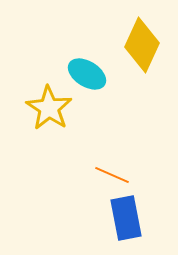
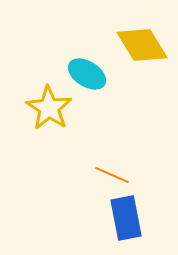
yellow diamond: rotated 56 degrees counterclockwise
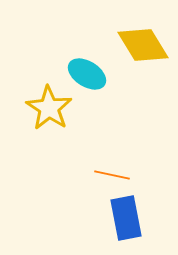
yellow diamond: moved 1 px right
orange line: rotated 12 degrees counterclockwise
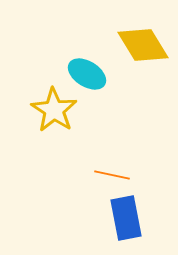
yellow star: moved 5 px right, 2 px down
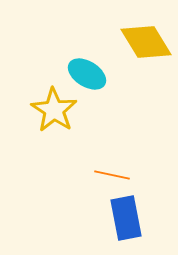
yellow diamond: moved 3 px right, 3 px up
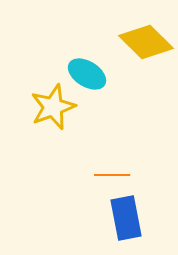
yellow diamond: rotated 14 degrees counterclockwise
yellow star: moved 1 px left, 3 px up; rotated 18 degrees clockwise
orange line: rotated 12 degrees counterclockwise
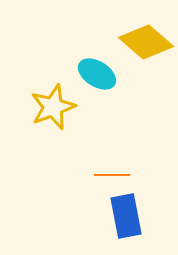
yellow diamond: rotated 4 degrees counterclockwise
cyan ellipse: moved 10 px right
blue rectangle: moved 2 px up
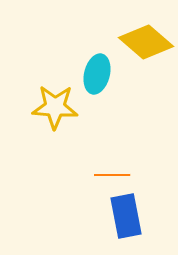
cyan ellipse: rotated 72 degrees clockwise
yellow star: moved 2 px right; rotated 24 degrees clockwise
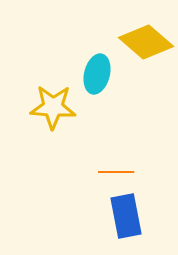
yellow star: moved 2 px left
orange line: moved 4 px right, 3 px up
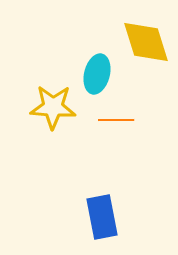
yellow diamond: rotated 32 degrees clockwise
orange line: moved 52 px up
blue rectangle: moved 24 px left, 1 px down
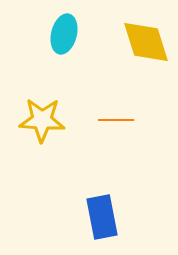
cyan ellipse: moved 33 px left, 40 px up
yellow star: moved 11 px left, 13 px down
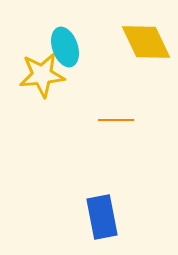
cyan ellipse: moved 1 px right, 13 px down; rotated 33 degrees counterclockwise
yellow diamond: rotated 8 degrees counterclockwise
yellow star: moved 45 px up; rotated 9 degrees counterclockwise
